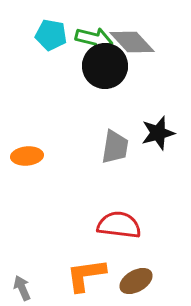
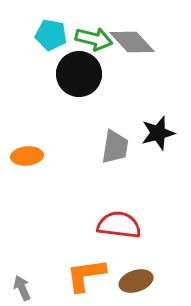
black circle: moved 26 px left, 8 px down
brown ellipse: rotated 12 degrees clockwise
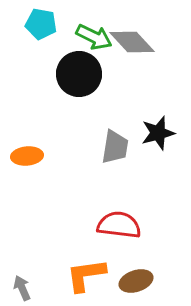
cyan pentagon: moved 10 px left, 11 px up
green arrow: moved 2 px up; rotated 12 degrees clockwise
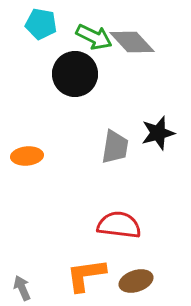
black circle: moved 4 px left
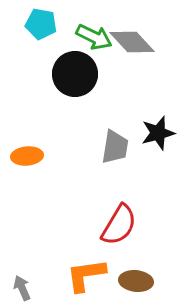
red semicircle: rotated 114 degrees clockwise
brown ellipse: rotated 24 degrees clockwise
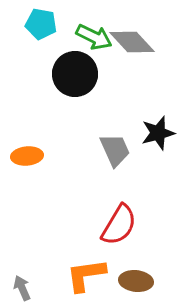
gray trapezoid: moved 3 px down; rotated 33 degrees counterclockwise
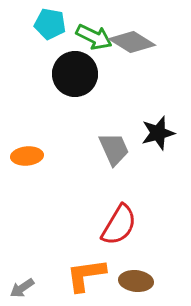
cyan pentagon: moved 9 px right
gray diamond: rotated 15 degrees counterclockwise
gray trapezoid: moved 1 px left, 1 px up
gray arrow: rotated 100 degrees counterclockwise
